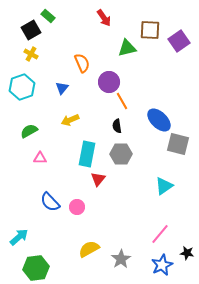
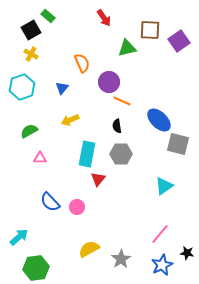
orange line: rotated 36 degrees counterclockwise
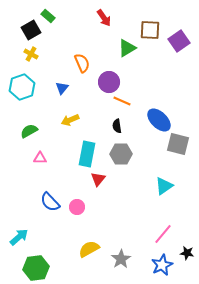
green triangle: rotated 18 degrees counterclockwise
pink line: moved 3 px right
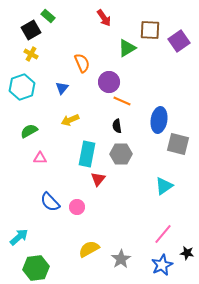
blue ellipse: rotated 55 degrees clockwise
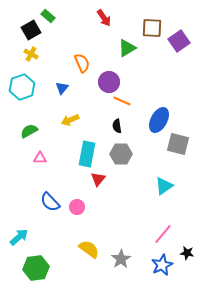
brown square: moved 2 px right, 2 px up
blue ellipse: rotated 20 degrees clockwise
yellow semicircle: rotated 65 degrees clockwise
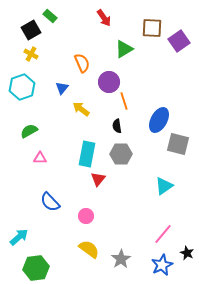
green rectangle: moved 2 px right
green triangle: moved 3 px left, 1 px down
orange line: moved 2 px right; rotated 48 degrees clockwise
yellow arrow: moved 11 px right, 11 px up; rotated 60 degrees clockwise
pink circle: moved 9 px right, 9 px down
black star: rotated 16 degrees clockwise
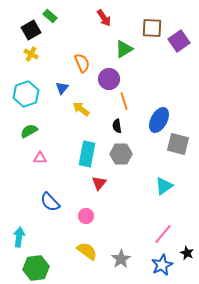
purple circle: moved 3 px up
cyan hexagon: moved 4 px right, 7 px down
red triangle: moved 1 px right, 4 px down
cyan arrow: rotated 42 degrees counterclockwise
yellow semicircle: moved 2 px left, 2 px down
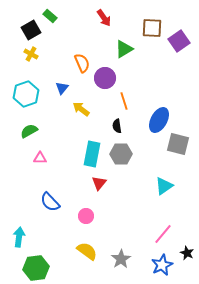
purple circle: moved 4 px left, 1 px up
cyan rectangle: moved 5 px right
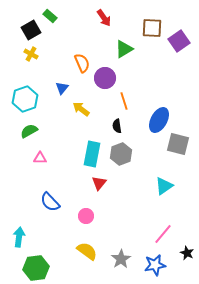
cyan hexagon: moved 1 px left, 5 px down
gray hexagon: rotated 20 degrees counterclockwise
blue star: moved 7 px left; rotated 15 degrees clockwise
